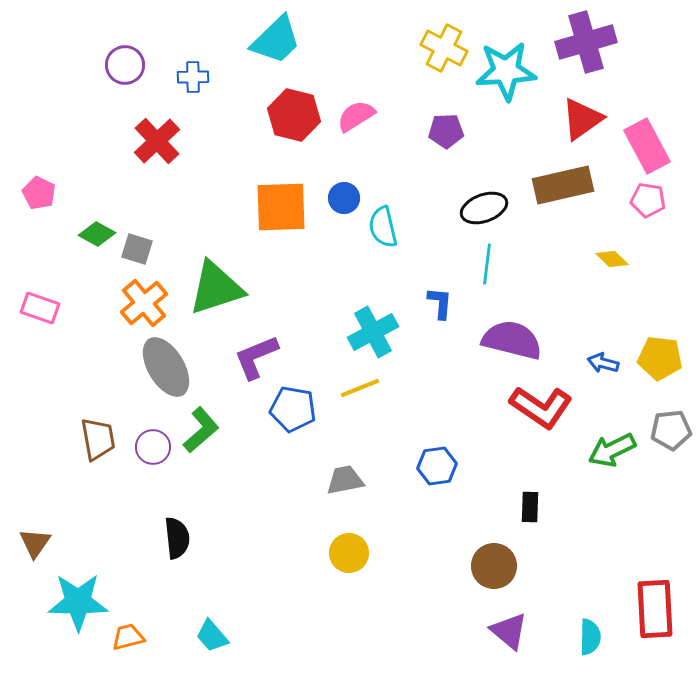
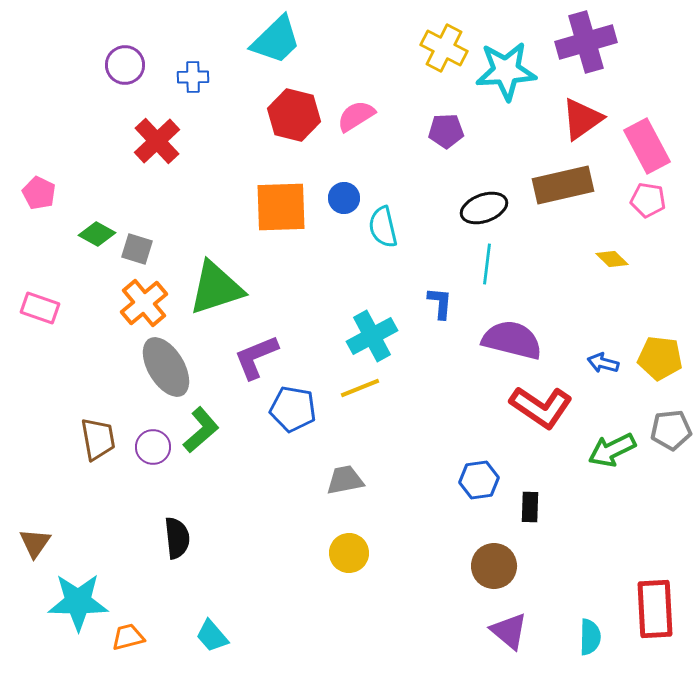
cyan cross at (373, 332): moved 1 px left, 4 px down
blue hexagon at (437, 466): moved 42 px right, 14 px down
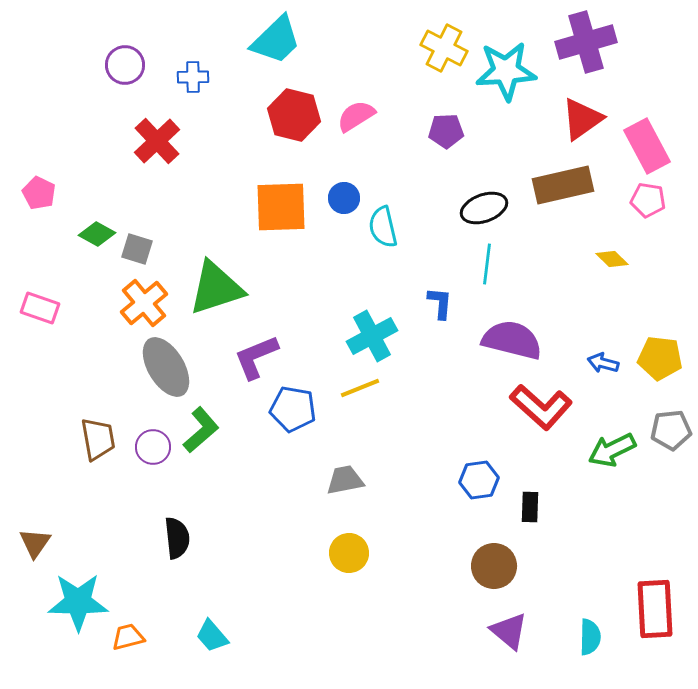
red L-shape at (541, 407): rotated 8 degrees clockwise
